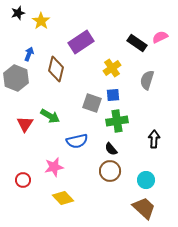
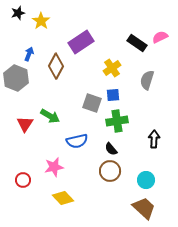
brown diamond: moved 3 px up; rotated 15 degrees clockwise
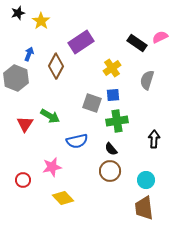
pink star: moved 2 px left
brown trapezoid: rotated 140 degrees counterclockwise
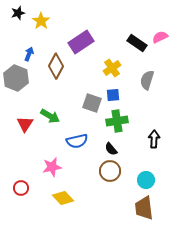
red circle: moved 2 px left, 8 px down
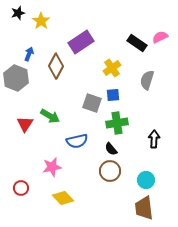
green cross: moved 2 px down
